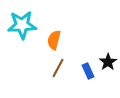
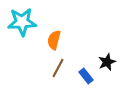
cyan star: moved 3 px up
black star: moved 1 px left; rotated 12 degrees clockwise
blue rectangle: moved 2 px left, 5 px down; rotated 14 degrees counterclockwise
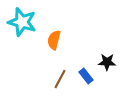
cyan star: rotated 20 degrees clockwise
black star: rotated 24 degrees clockwise
brown line: moved 2 px right, 11 px down
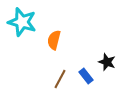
black star: rotated 18 degrees clockwise
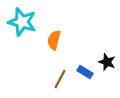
blue rectangle: moved 1 px left, 4 px up; rotated 21 degrees counterclockwise
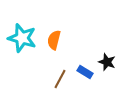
cyan star: moved 16 px down
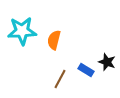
cyan star: moved 7 px up; rotated 20 degrees counterclockwise
blue rectangle: moved 1 px right, 2 px up
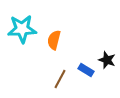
cyan star: moved 2 px up
black star: moved 2 px up
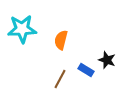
orange semicircle: moved 7 px right
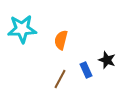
blue rectangle: rotated 35 degrees clockwise
